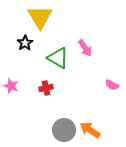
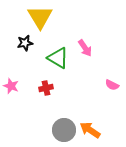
black star: rotated 21 degrees clockwise
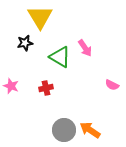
green triangle: moved 2 px right, 1 px up
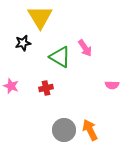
black star: moved 2 px left
pink semicircle: rotated 24 degrees counterclockwise
orange arrow: rotated 30 degrees clockwise
